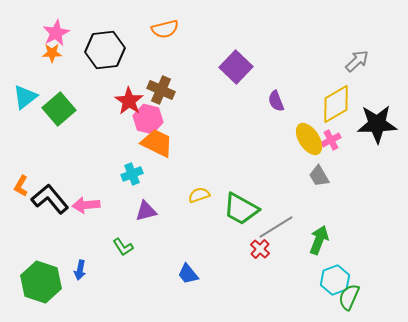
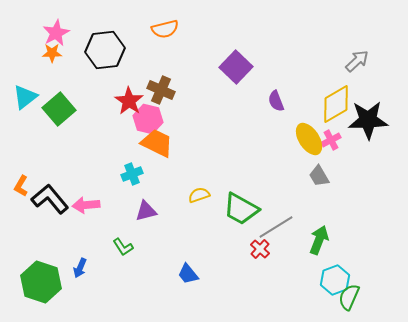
black star: moved 9 px left, 4 px up
blue arrow: moved 2 px up; rotated 12 degrees clockwise
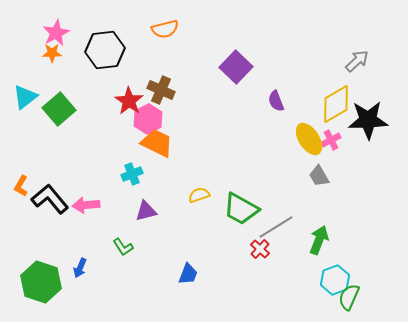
pink hexagon: rotated 20 degrees clockwise
blue trapezoid: rotated 120 degrees counterclockwise
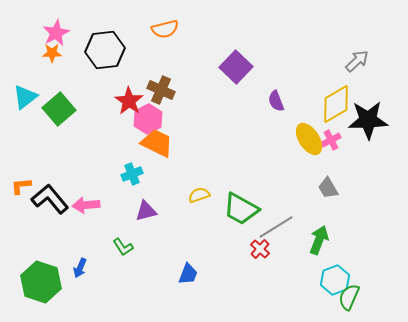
gray trapezoid: moved 9 px right, 12 px down
orange L-shape: rotated 55 degrees clockwise
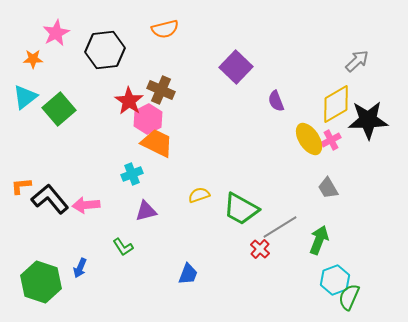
orange star: moved 19 px left, 6 px down
gray line: moved 4 px right
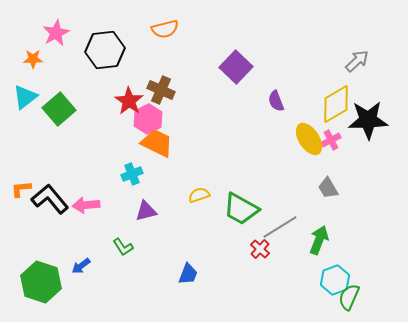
orange L-shape: moved 3 px down
blue arrow: moved 1 px right, 2 px up; rotated 30 degrees clockwise
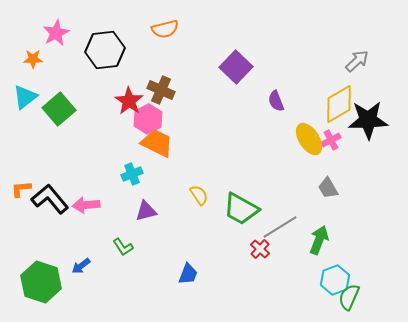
yellow diamond: moved 3 px right
yellow semicircle: rotated 75 degrees clockwise
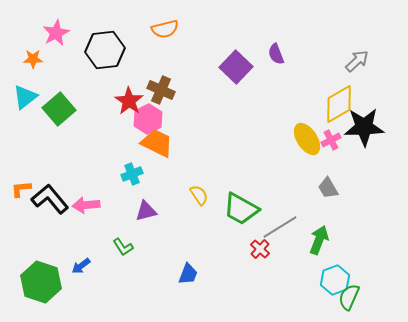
purple semicircle: moved 47 px up
black star: moved 4 px left, 7 px down
yellow ellipse: moved 2 px left
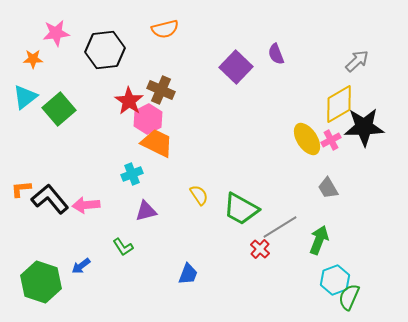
pink star: rotated 20 degrees clockwise
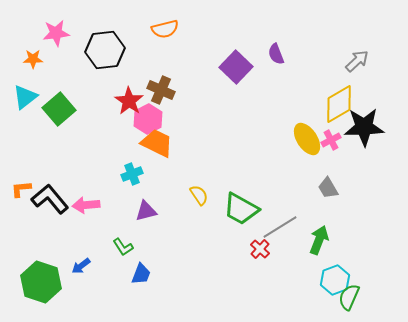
blue trapezoid: moved 47 px left
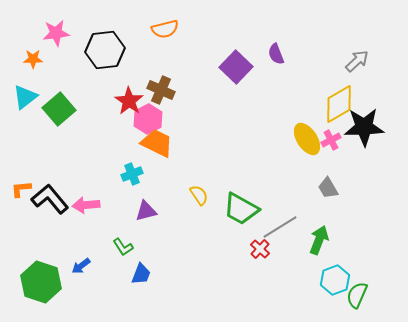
green semicircle: moved 8 px right, 2 px up
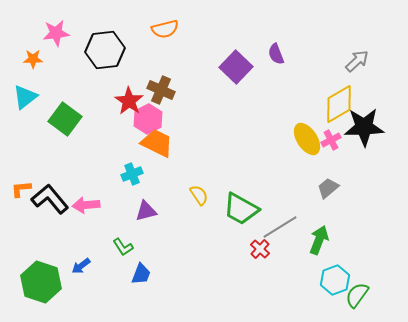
green square: moved 6 px right, 10 px down; rotated 12 degrees counterclockwise
gray trapezoid: rotated 80 degrees clockwise
green semicircle: rotated 12 degrees clockwise
